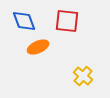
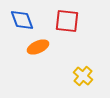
blue diamond: moved 2 px left, 1 px up
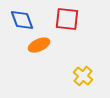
red square: moved 2 px up
orange ellipse: moved 1 px right, 2 px up
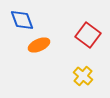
red square: moved 21 px right, 16 px down; rotated 30 degrees clockwise
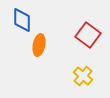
blue diamond: rotated 20 degrees clockwise
orange ellipse: rotated 55 degrees counterclockwise
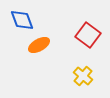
blue diamond: rotated 20 degrees counterclockwise
orange ellipse: rotated 50 degrees clockwise
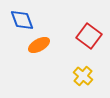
red square: moved 1 px right, 1 px down
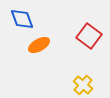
blue diamond: moved 1 px up
yellow cross: moved 9 px down
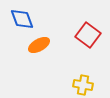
red square: moved 1 px left, 1 px up
yellow cross: rotated 30 degrees counterclockwise
